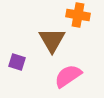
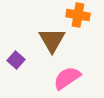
purple square: moved 1 px left, 2 px up; rotated 24 degrees clockwise
pink semicircle: moved 1 px left, 2 px down
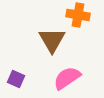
purple square: moved 19 px down; rotated 18 degrees counterclockwise
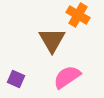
orange cross: rotated 20 degrees clockwise
pink semicircle: moved 1 px up
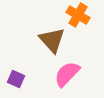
brown triangle: rotated 12 degrees counterclockwise
pink semicircle: moved 3 px up; rotated 12 degrees counterclockwise
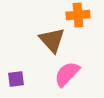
orange cross: rotated 35 degrees counterclockwise
purple square: rotated 30 degrees counterclockwise
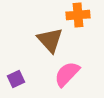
brown triangle: moved 2 px left
purple square: rotated 18 degrees counterclockwise
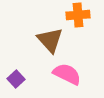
pink semicircle: rotated 72 degrees clockwise
purple square: rotated 18 degrees counterclockwise
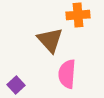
pink semicircle: rotated 112 degrees counterclockwise
purple square: moved 6 px down
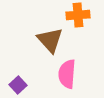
purple square: moved 2 px right
